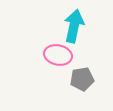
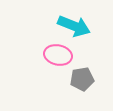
cyan arrow: rotated 100 degrees clockwise
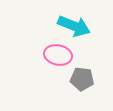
gray pentagon: rotated 15 degrees clockwise
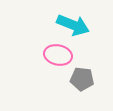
cyan arrow: moved 1 px left, 1 px up
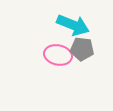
gray pentagon: moved 30 px up
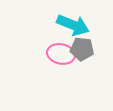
pink ellipse: moved 3 px right, 1 px up
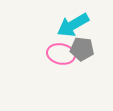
cyan arrow: rotated 128 degrees clockwise
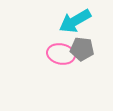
cyan arrow: moved 2 px right, 4 px up
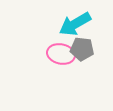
cyan arrow: moved 3 px down
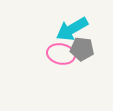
cyan arrow: moved 3 px left, 5 px down
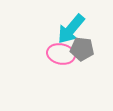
cyan arrow: moved 1 px left; rotated 20 degrees counterclockwise
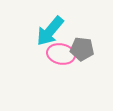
cyan arrow: moved 21 px left, 2 px down
